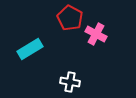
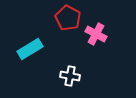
red pentagon: moved 2 px left
white cross: moved 6 px up
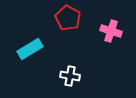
pink cross: moved 15 px right, 3 px up; rotated 10 degrees counterclockwise
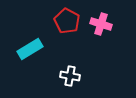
red pentagon: moved 1 px left, 3 px down
pink cross: moved 10 px left, 7 px up
